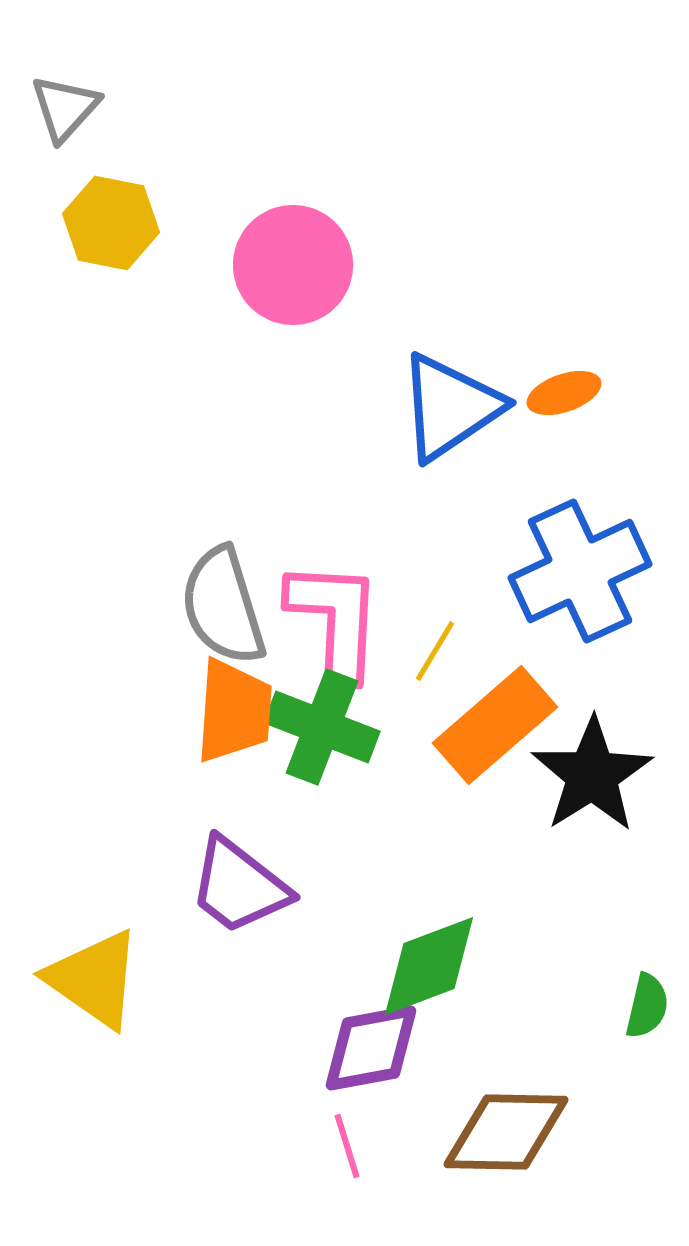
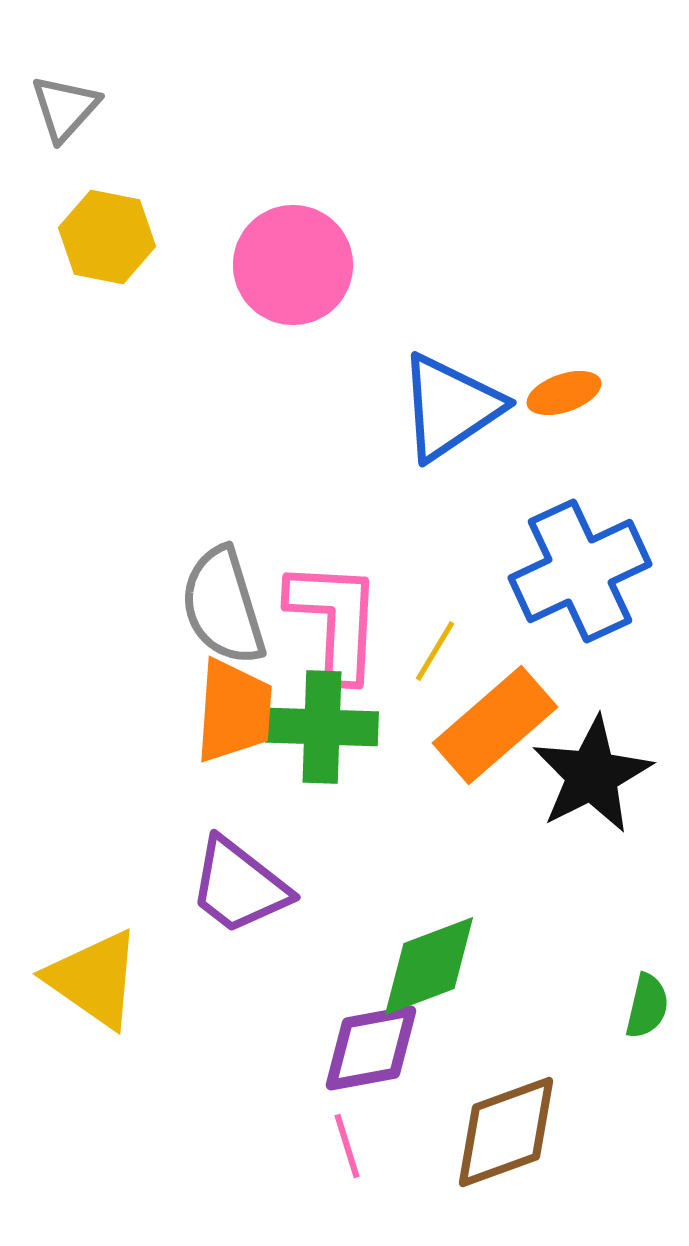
yellow hexagon: moved 4 px left, 14 px down
green cross: rotated 19 degrees counterclockwise
black star: rotated 5 degrees clockwise
brown diamond: rotated 21 degrees counterclockwise
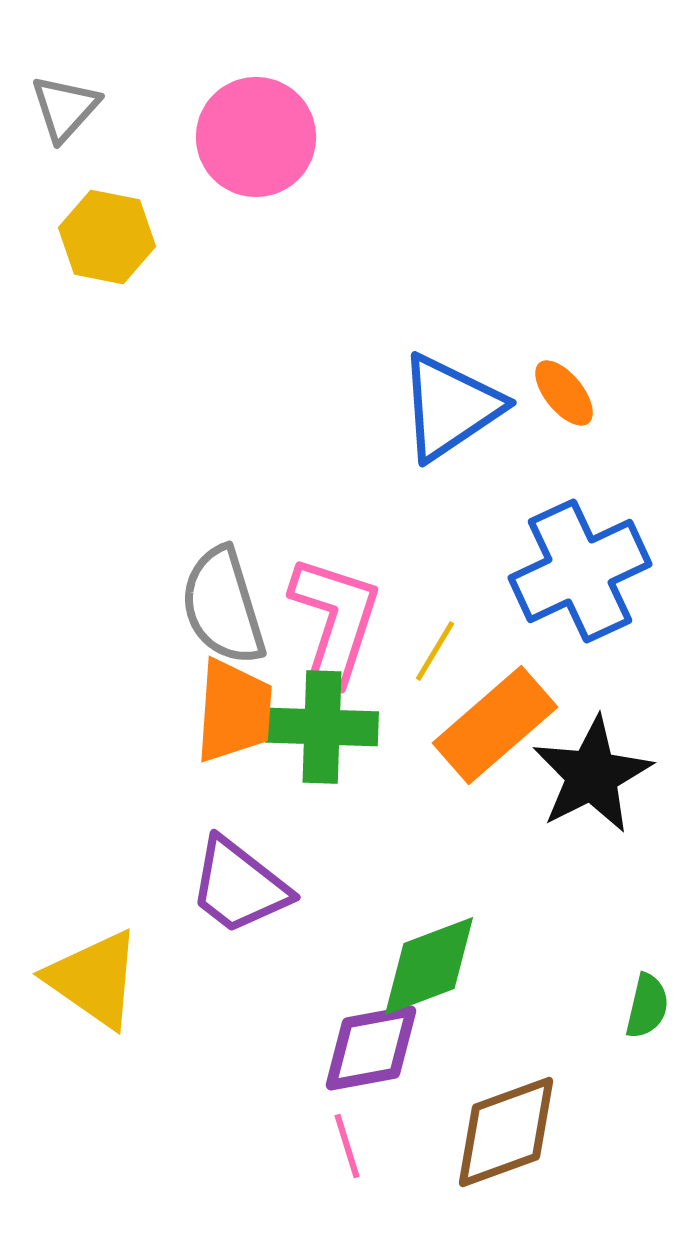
pink circle: moved 37 px left, 128 px up
orange ellipse: rotated 70 degrees clockwise
pink L-shape: rotated 15 degrees clockwise
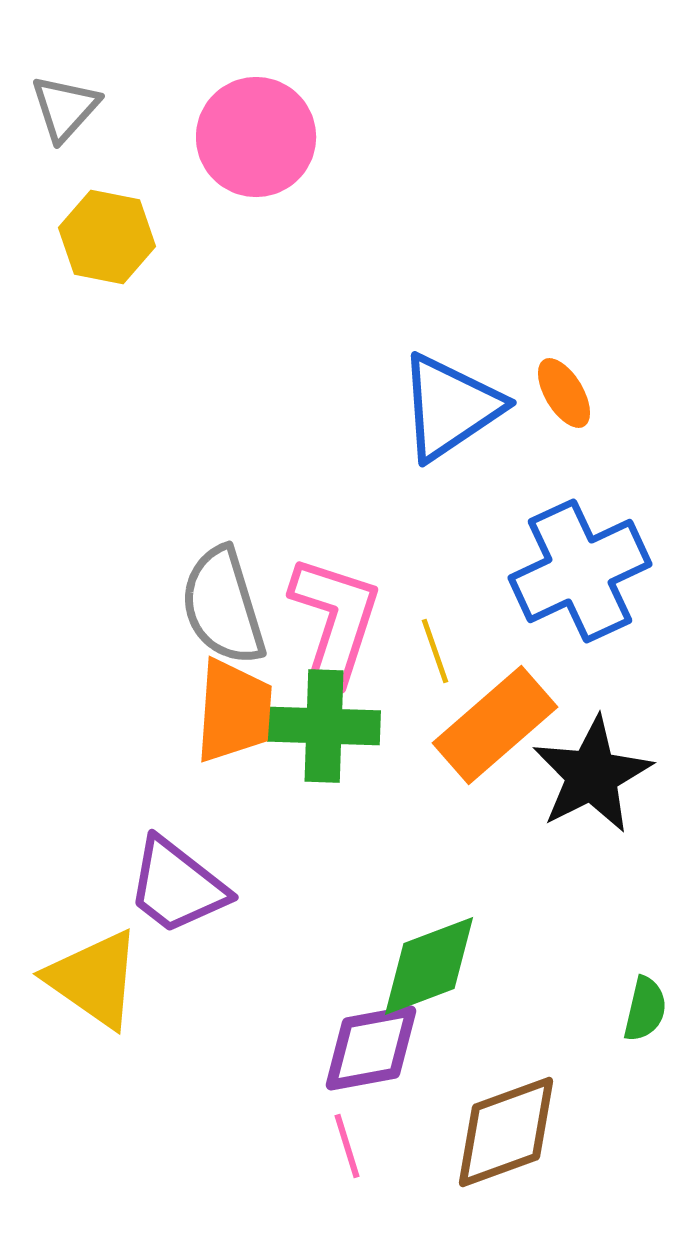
orange ellipse: rotated 8 degrees clockwise
yellow line: rotated 50 degrees counterclockwise
green cross: moved 2 px right, 1 px up
purple trapezoid: moved 62 px left
green semicircle: moved 2 px left, 3 px down
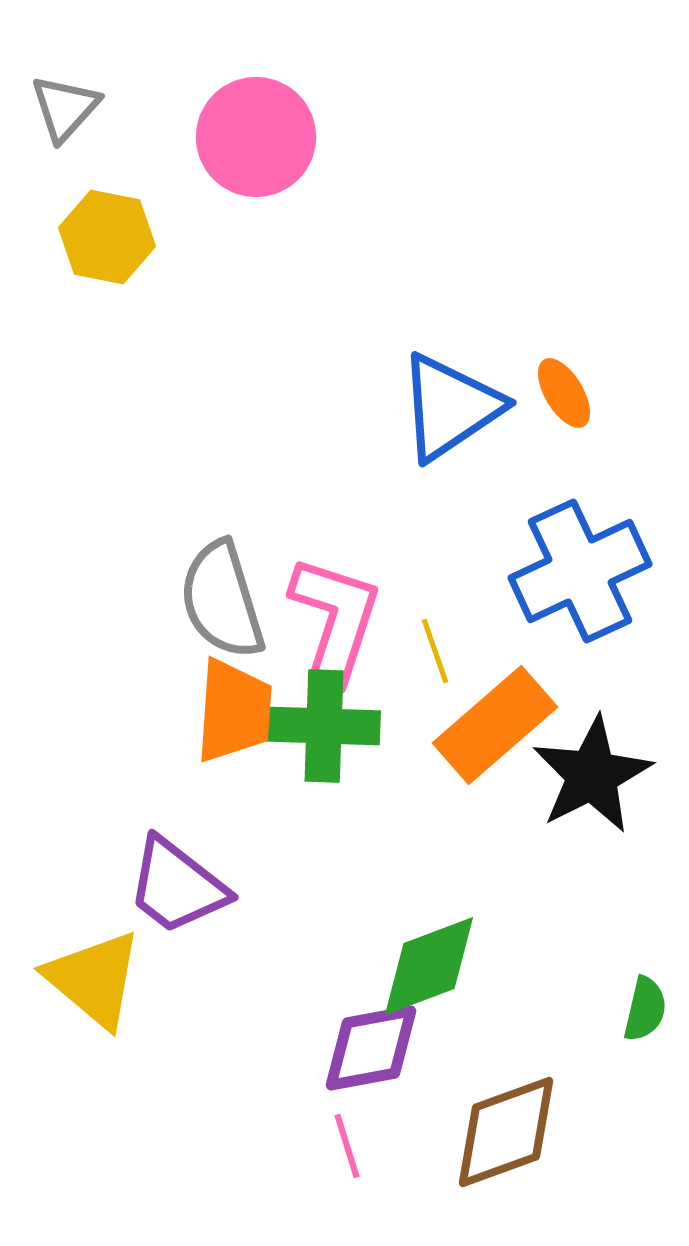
gray semicircle: moved 1 px left, 6 px up
yellow triangle: rotated 5 degrees clockwise
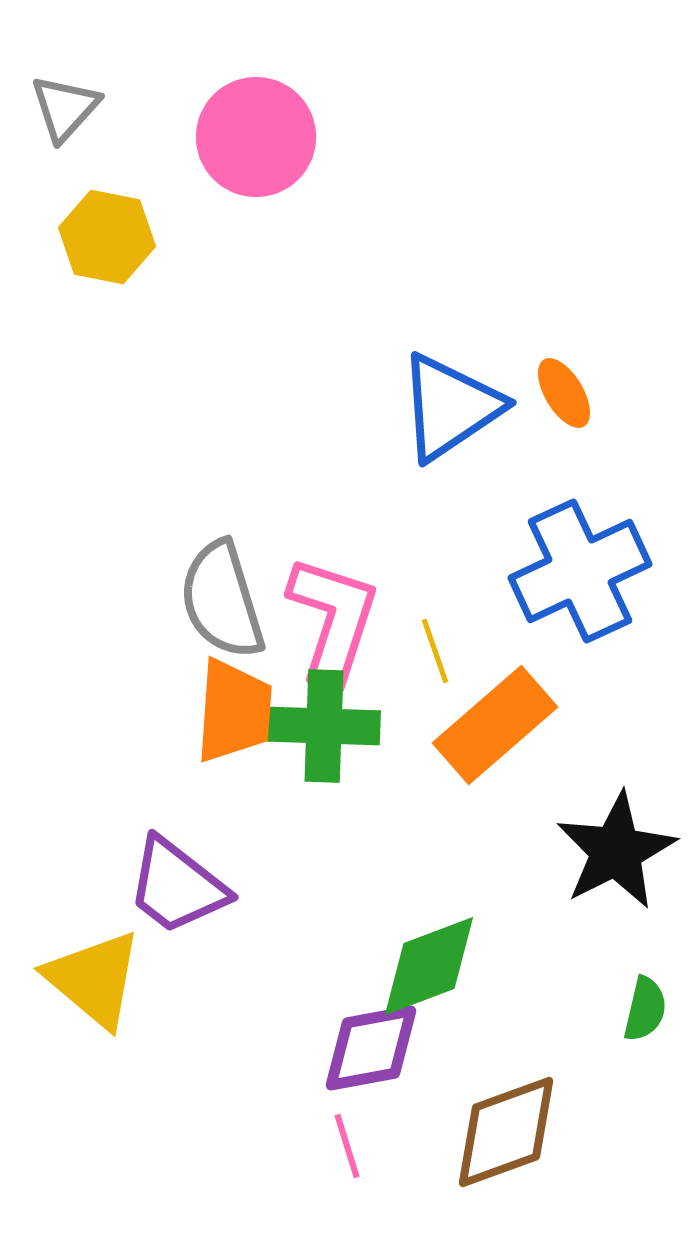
pink L-shape: moved 2 px left
black star: moved 24 px right, 76 px down
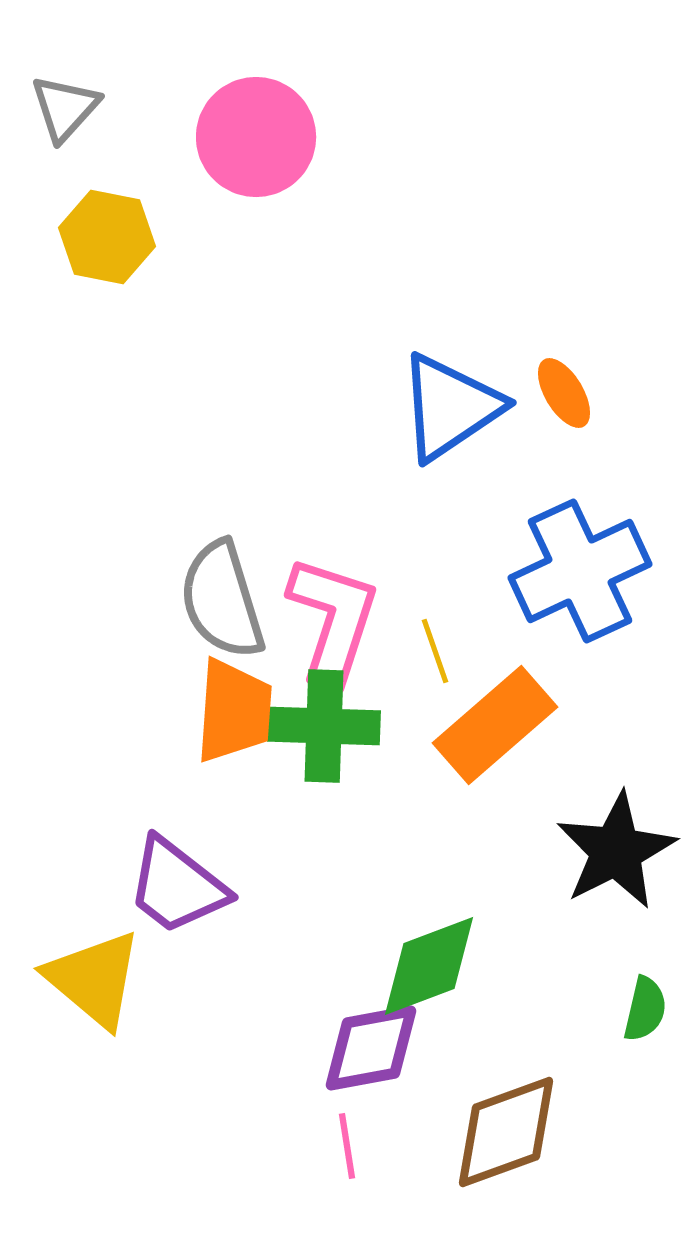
pink line: rotated 8 degrees clockwise
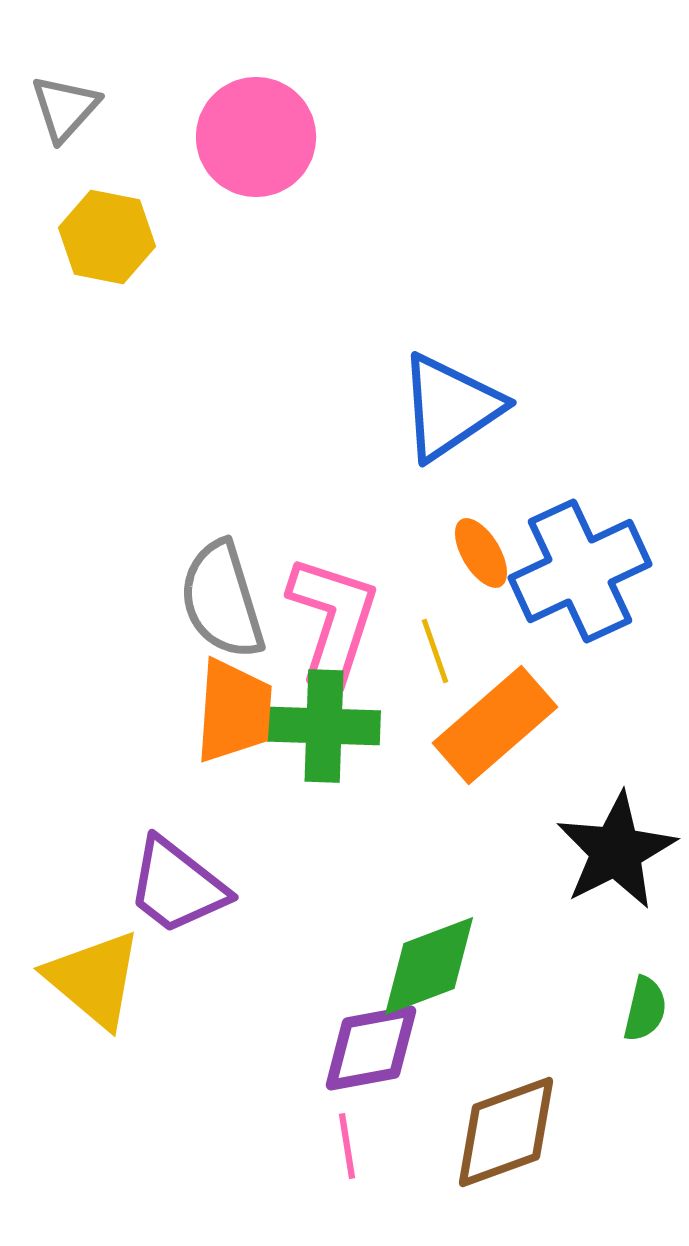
orange ellipse: moved 83 px left, 160 px down
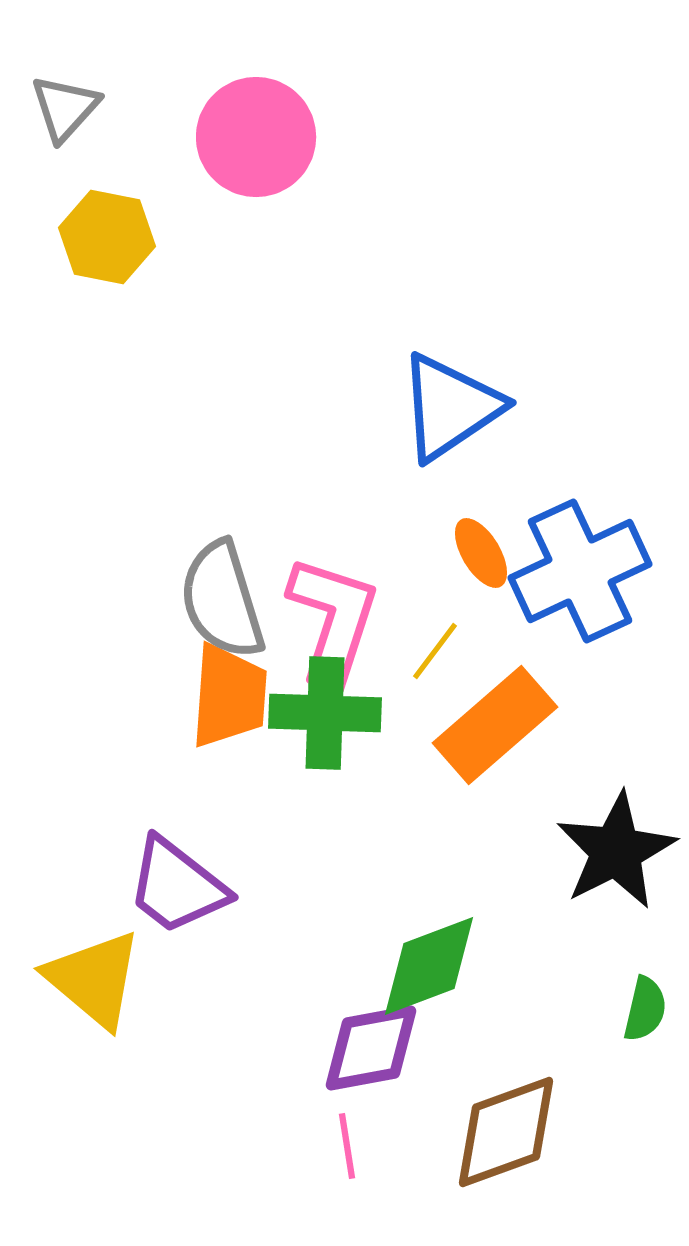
yellow line: rotated 56 degrees clockwise
orange trapezoid: moved 5 px left, 15 px up
green cross: moved 1 px right, 13 px up
